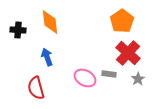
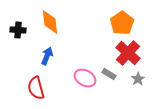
orange pentagon: moved 2 px down
blue arrow: moved 1 px up; rotated 42 degrees clockwise
gray rectangle: rotated 24 degrees clockwise
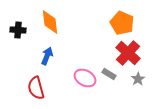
orange pentagon: rotated 15 degrees counterclockwise
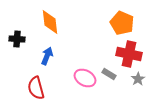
black cross: moved 1 px left, 9 px down
red cross: moved 1 px right, 1 px down; rotated 30 degrees counterclockwise
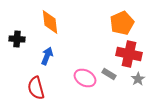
orange pentagon: rotated 25 degrees clockwise
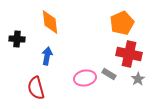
blue arrow: rotated 12 degrees counterclockwise
pink ellipse: rotated 40 degrees counterclockwise
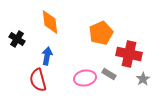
orange pentagon: moved 21 px left, 10 px down
black cross: rotated 28 degrees clockwise
gray star: moved 5 px right
red semicircle: moved 2 px right, 8 px up
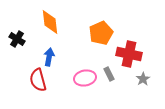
blue arrow: moved 2 px right, 1 px down
gray rectangle: rotated 32 degrees clockwise
